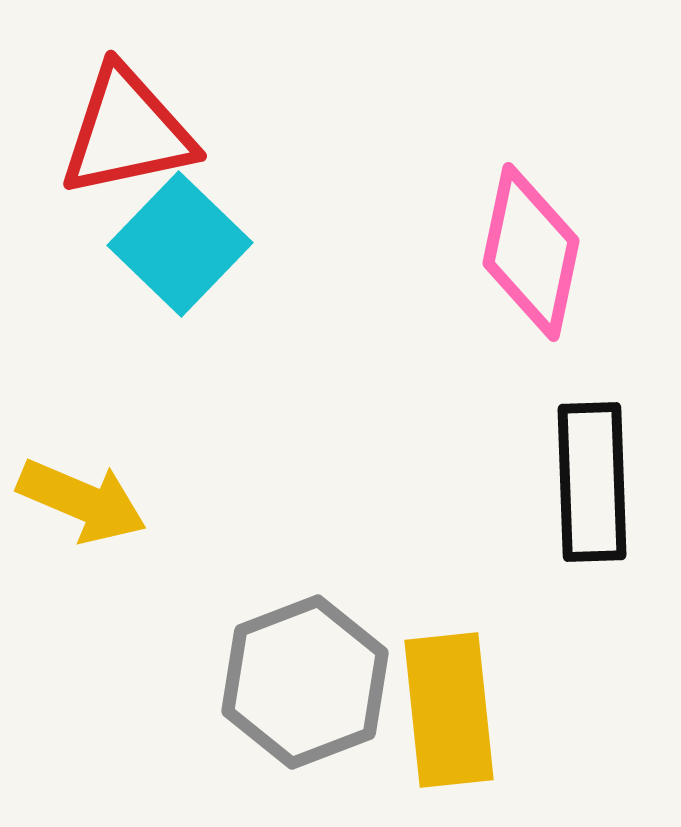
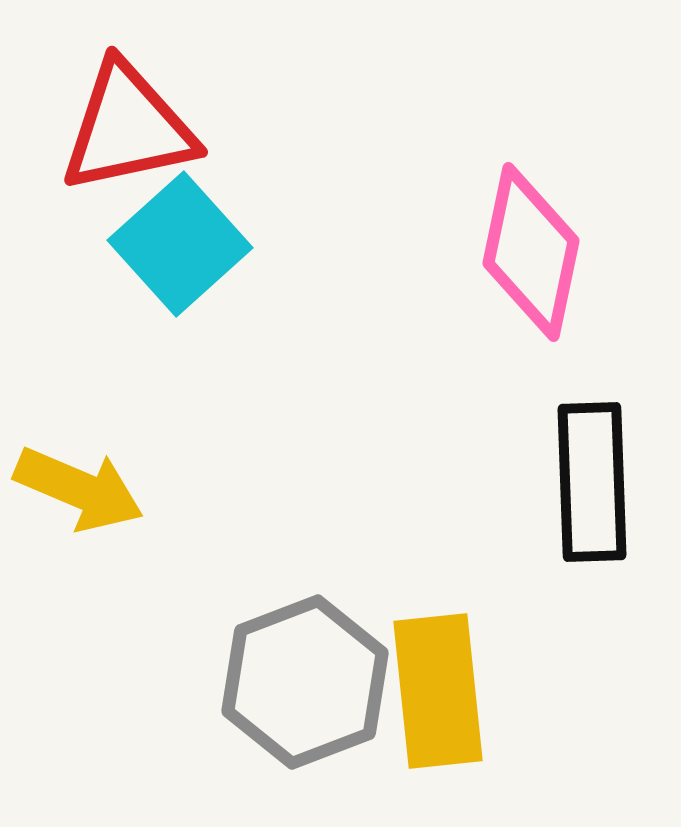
red triangle: moved 1 px right, 4 px up
cyan square: rotated 4 degrees clockwise
yellow arrow: moved 3 px left, 12 px up
yellow rectangle: moved 11 px left, 19 px up
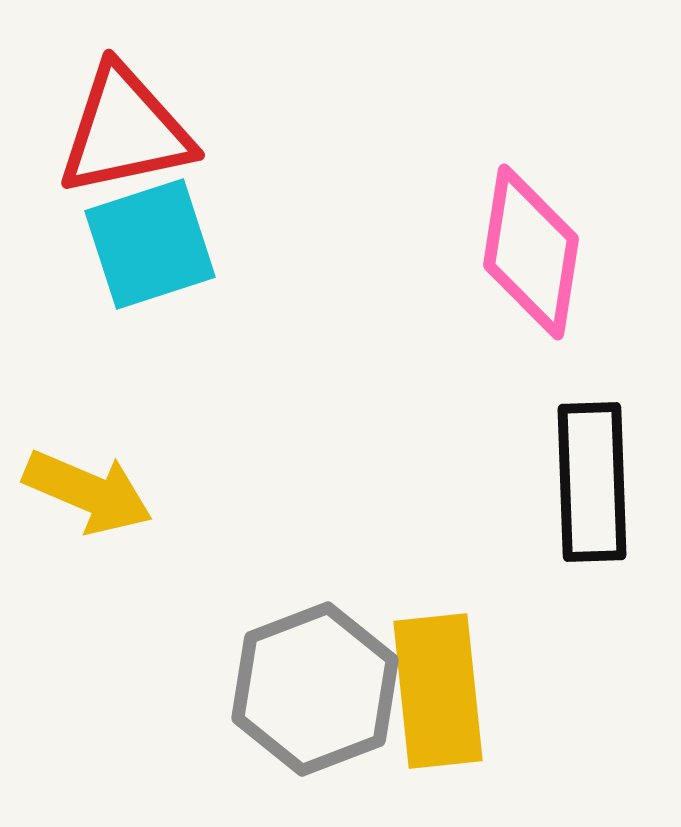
red triangle: moved 3 px left, 3 px down
cyan square: moved 30 px left; rotated 24 degrees clockwise
pink diamond: rotated 3 degrees counterclockwise
yellow arrow: moved 9 px right, 3 px down
gray hexagon: moved 10 px right, 7 px down
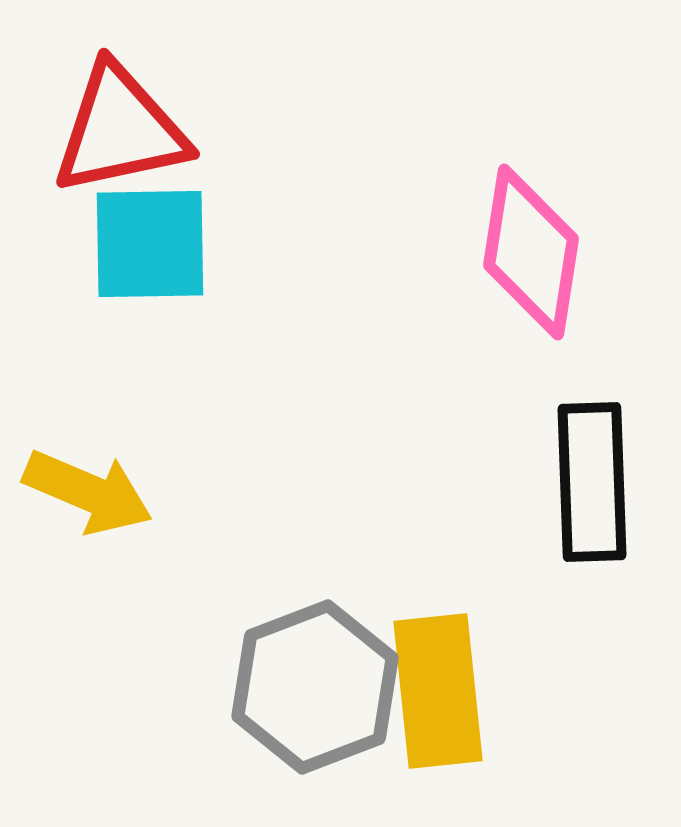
red triangle: moved 5 px left, 1 px up
cyan square: rotated 17 degrees clockwise
gray hexagon: moved 2 px up
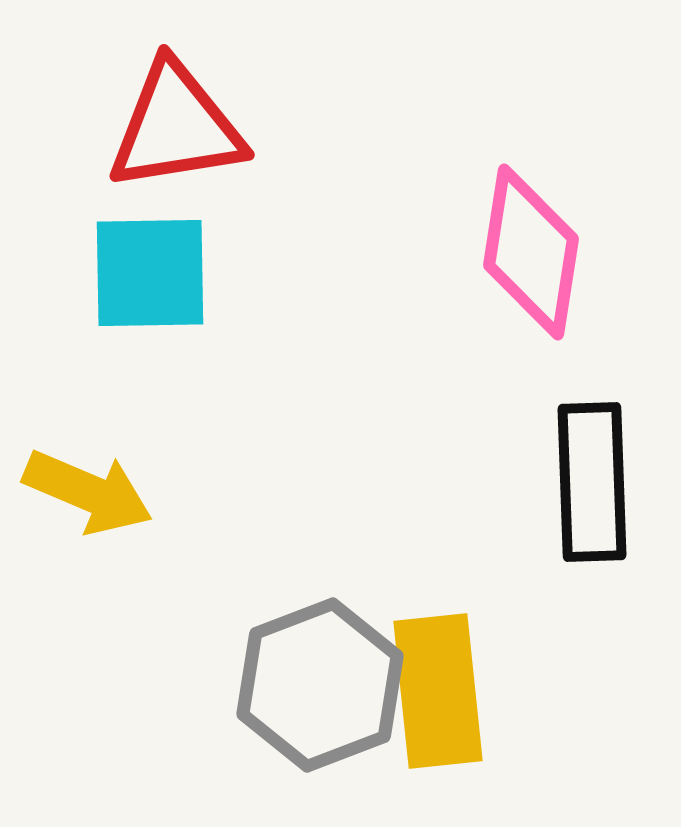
red triangle: moved 56 px right, 3 px up; rotated 3 degrees clockwise
cyan square: moved 29 px down
gray hexagon: moved 5 px right, 2 px up
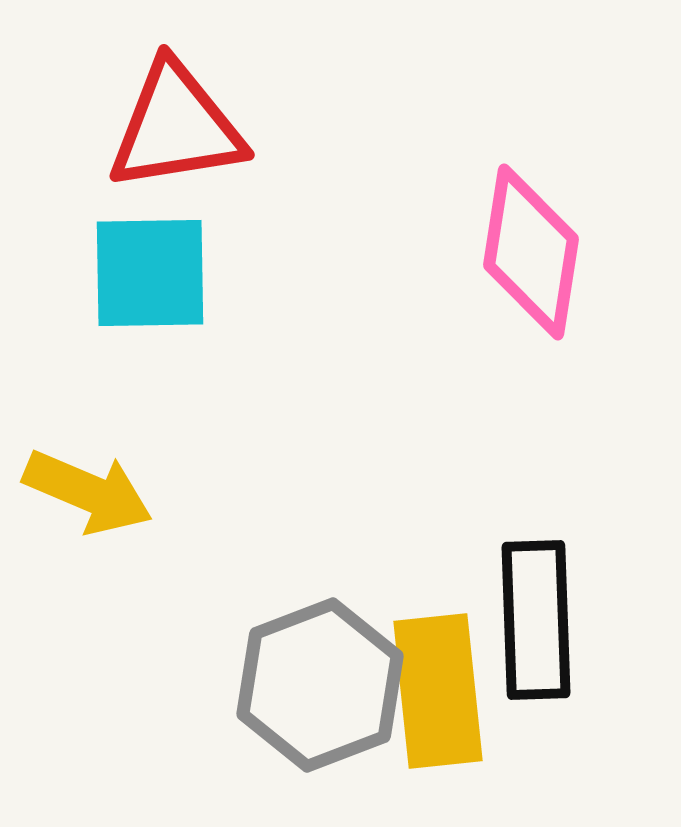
black rectangle: moved 56 px left, 138 px down
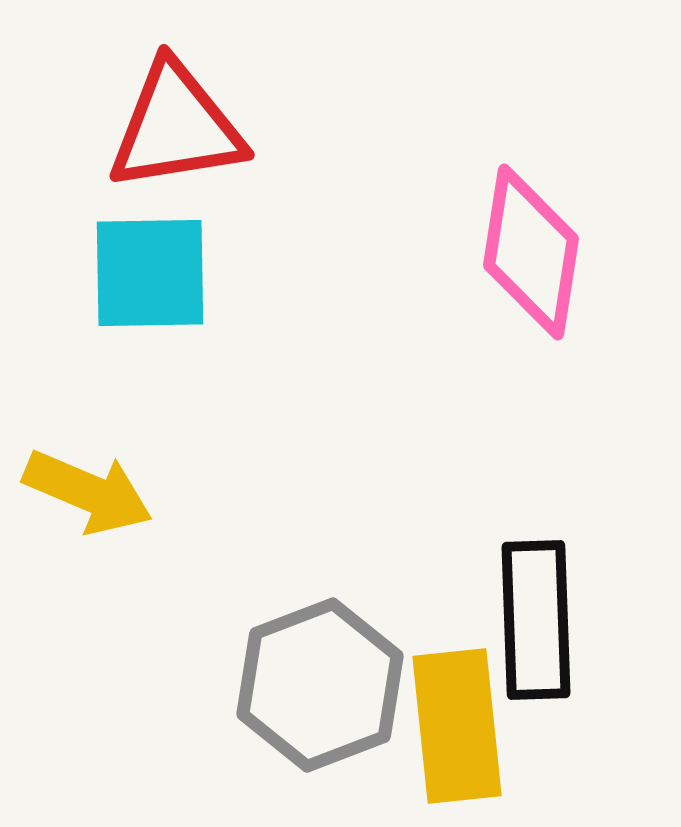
yellow rectangle: moved 19 px right, 35 px down
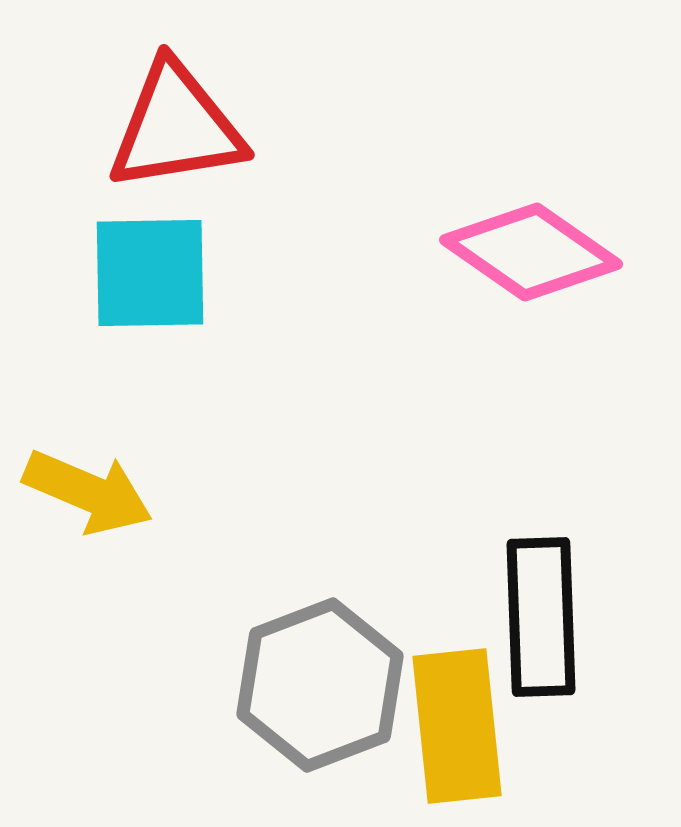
pink diamond: rotated 64 degrees counterclockwise
black rectangle: moved 5 px right, 3 px up
